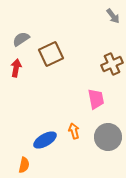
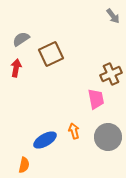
brown cross: moved 1 px left, 10 px down
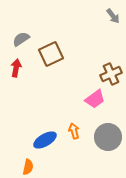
pink trapezoid: moved 1 px left; rotated 65 degrees clockwise
orange semicircle: moved 4 px right, 2 px down
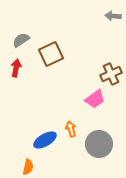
gray arrow: rotated 133 degrees clockwise
gray semicircle: moved 1 px down
orange arrow: moved 3 px left, 2 px up
gray circle: moved 9 px left, 7 px down
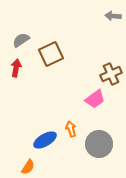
orange semicircle: rotated 21 degrees clockwise
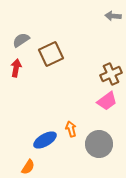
pink trapezoid: moved 12 px right, 2 px down
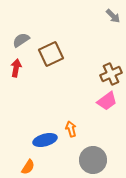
gray arrow: rotated 140 degrees counterclockwise
blue ellipse: rotated 15 degrees clockwise
gray circle: moved 6 px left, 16 px down
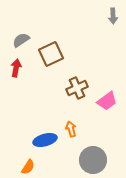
gray arrow: rotated 42 degrees clockwise
brown cross: moved 34 px left, 14 px down
